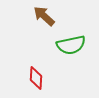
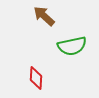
green semicircle: moved 1 px right, 1 px down
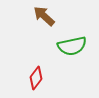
red diamond: rotated 35 degrees clockwise
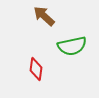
red diamond: moved 9 px up; rotated 30 degrees counterclockwise
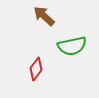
red diamond: rotated 30 degrees clockwise
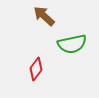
green semicircle: moved 2 px up
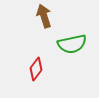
brown arrow: rotated 30 degrees clockwise
